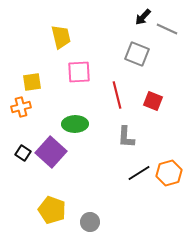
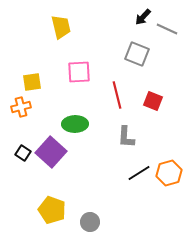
yellow trapezoid: moved 10 px up
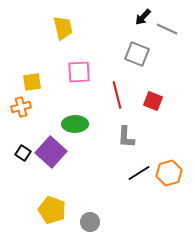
yellow trapezoid: moved 2 px right, 1 px down
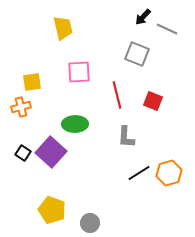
gray circle: moved 1 px down
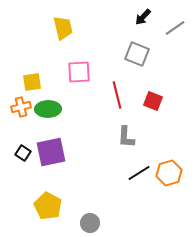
gray line: moved 8 px right, 1 px up; rotated 60 degrees counterclockwise
green ellipse: moved 27 px left, 15 px up
purple square: rotated 36 degrees clockwise
yellow pentagon: moved 4 px left, 4 px up; rotated 8 degrees clockwise
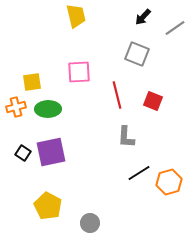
yellow trapezoid: moved 13 px right, 12 px up
orange cross: moved 5 px left
orange hexagon: moved 9 px down
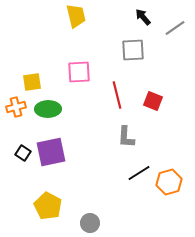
black arrow: rotated 96 degrees clockwise
gray square: moved 4 px left, 4 px up; rotated 25 degrees counterclockwise
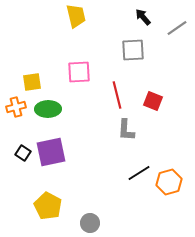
gray line: moved 2 px right
gray L-shape: moved 7 px up
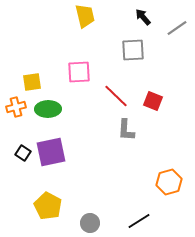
yellow trapezoid: moved 9 px right
red line: moved 1 px left, 1 px down; rotated 32 degrees counterclockwise
black line: moved 48 px down
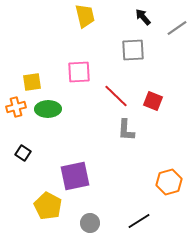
purple square: moved 24 px right, 24 px down
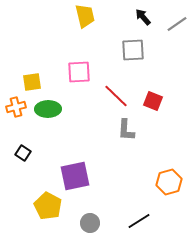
gray line: moved 4 px up
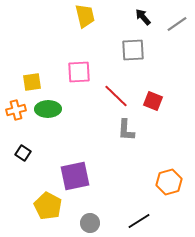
orange cross: moved 3 px down
